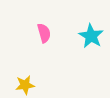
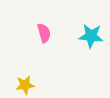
cyan star: rotated 25 degrees counterclockwise
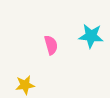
pink semicircle: moved 7 px right, 12 px down
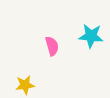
pink semicircle: moved 1 px right, 1 px down
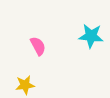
pink semicircle: moved 14 px left; rotated 12 degrees counterclockwise
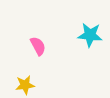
cyan star: moved 1 px left, 1 px up
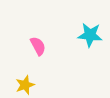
yellow star: rotated 12 degrees counterclockwise
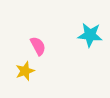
yellow star: moved 14 px up
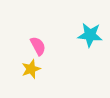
yellow star: moved 6 px right, 2 px up
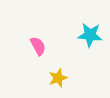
yellow star: moved 27 px right, 9 px down
